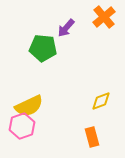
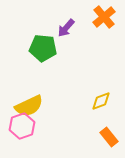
orange rectangle: moved 17 px right; rotated 24 degrees counterclockwise
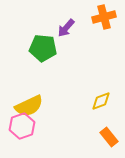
orange cross: rotated 25 degrees clockwise
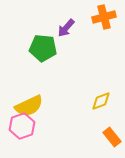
orange rectangle: moved 3 px right
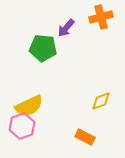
orange cross: moved 3 px left
orange rectangle: moved 27 px left; rotated 24 degrees counterclockwise
